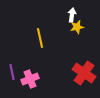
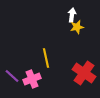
yellow line: moved 6 px right, 20 px down
purple line: moved 4 px down; rotated 35 degrees counterclockwise
pink cross: moved 2 px right
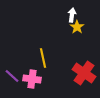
yellow star: rotated 24 degrees counterclockwise
yellow line: moved 3 px left
pink cross: rotated 30 degrees clockwise
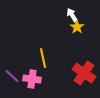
white arrow: rotated 40 degrees counterclockwise
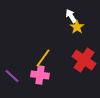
white arrow: moved 1 px left, 1 px down
yellow line: rotated 48 degrees clockwise
red cross: moved 13 px up
pink cross: moved 8 px right, 4 px up
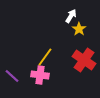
white arrow: rotated 64 degrees clockwise
yellow star: moved 2 px right, 2 px down
yellow line: moved 2 px right, 1 px up
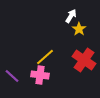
yellow line: rotated 12 degrees clockwise
